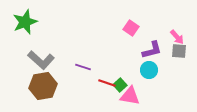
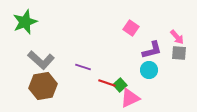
gray square: moved 2 px down
pink triangle: moved 2 px down; rotated 35 degrees counterclockwise
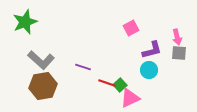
pink square: rotated 28 degrees clockwise
pink arrow: rotated 28 degrees clockwise
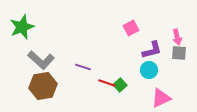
green star: moved 3 px left, 5 px down
pink triangle: moved 31 px right
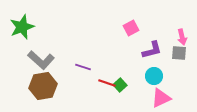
pink arrow: moved 5 px right
cyan circle: moved 5 px right, 6 px down
